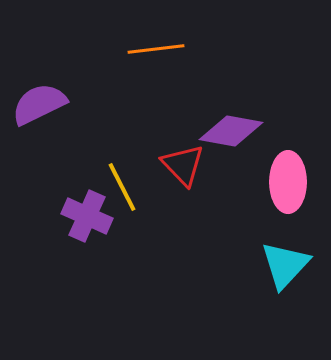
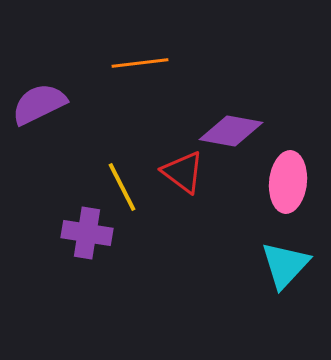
orange line: moved 16 px left, 14 px down
red triangle: moved 7 px down; rotated 9 degrees counterclockwise
pink ellipse: rotated 6 degrees clockwise
purple cross: moved 17 px down; rotated 15 degrees counterclockwise
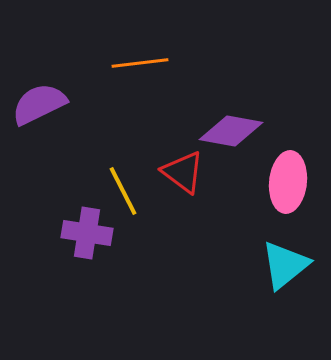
yellow line: moved 1 px right, 4 px down
cyan triangle: rotated 8 degrees clockwise
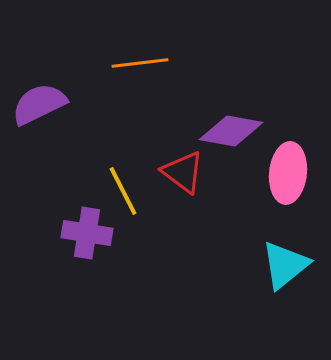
pink ellipse: moved 9 px up
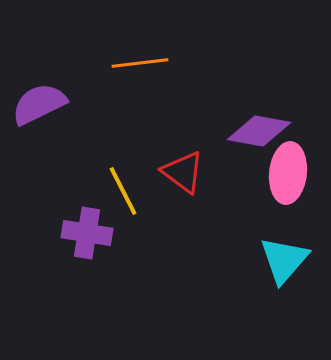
purple diamond: moved 28 px right
cyan triangle: moved 1 px left, 5 px up; rotated 10 degrees counterclockwise
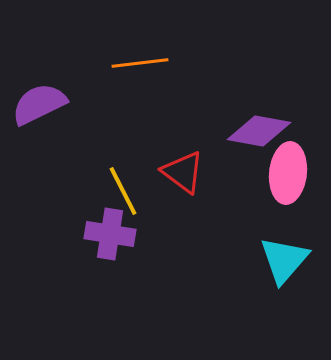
purple cross: moved 23 px right, 1 px down
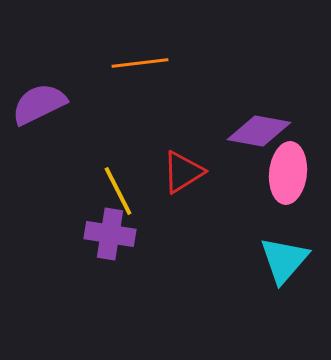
red triangle: rotated 51 degrees clockwise
yellow line: moved 5 px left
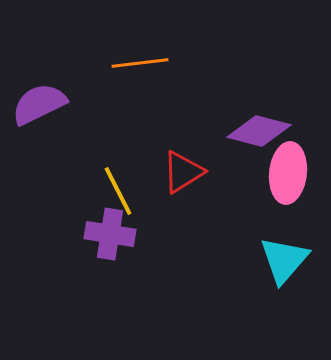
purple diamond: rotated 4 degrees clockwise
